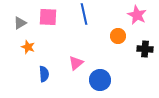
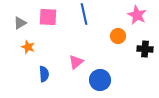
pink triangle: moved 1 px up
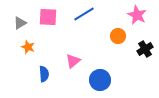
blue line: rotated 70 degrees clockwise
black cross: rotated 35 degrees counterclockwise
pink triangle: moved 3 px left, 1 px up
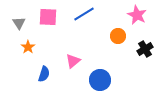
gray triangle: moved 1 px left; rotated 32 degrees counterclockwise
orange star: rotated 16 degrees clockwise
blue semicircle: rotated 21 degrees clockwise
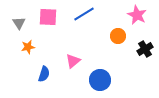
orange star: rotated 24 degrees clockwise
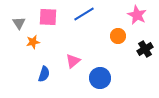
orange star: moved 5 px right, 5 px up
blue circle: moved 2 px up
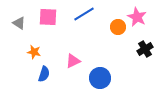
pink star: moved 2 px down
gray triangle: rotated 24 degrees counterclockwise
orange circle: moved 9 px up
orange star: moved 1 px right, 10 px down; rotated 24 degrees clockwise
pink triangle: rotated 14 degrees clockwise
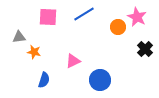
gray triangle: moved 14 px down; rotated 40 degrees counterclockwise
black cross: rotated 14 degrees counterclockwise
blue semicircle: moved 6 px down
blue circle: moved 2 px down
